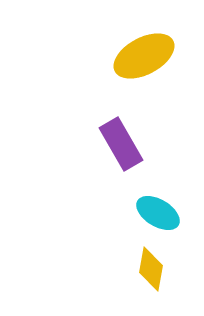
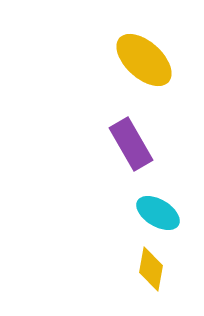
yellow ellipse: moved 4 px down; rotated 70 degrees clockwise
purple rectangle: moved 10 px right
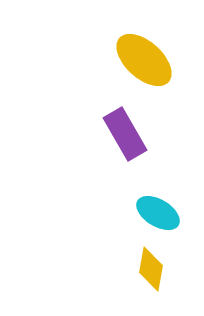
purple rectangle: moved 6 px left, 10 px up
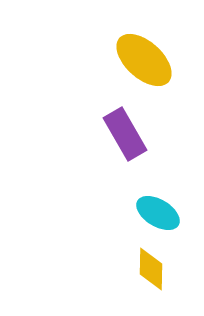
yellow diamond: rotated 9 degrees counterclockwise
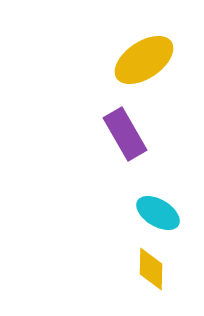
yellow ellipse: rotated 76 degrees counterclockwise
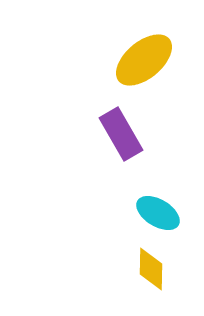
yellow ellipse: rotated 6 degrees counterclockwise
purple rectangle: moved 4 px left
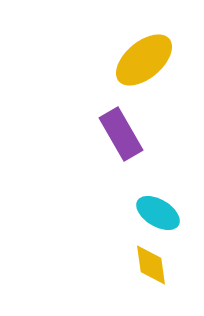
yellow diamond: moved 4 px up; rotated 9 degrees counterclockwise
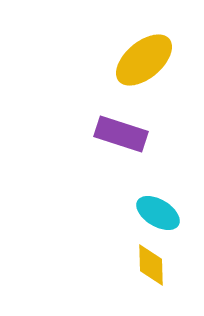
purple rectangle: rotated 42 degrees counterclockwise
yellow diamond: rotated 6 degrees clockwise
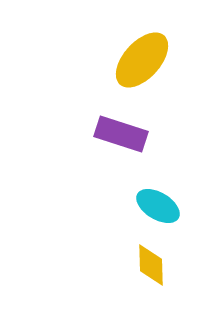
yellow ellipse: moved 2 px left; rotated 8 degrees counterclockwise
cyan ellipse: moved 7 px up
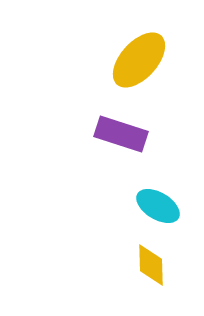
yellow ellipse: moved 3 px left
